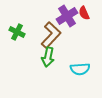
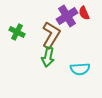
brown L-shape: rotated 12 degrees counterclockwise
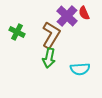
purple cross: rotated 15 degrees counterclockwise
green arrow: moved 1 px right, 1 px down
